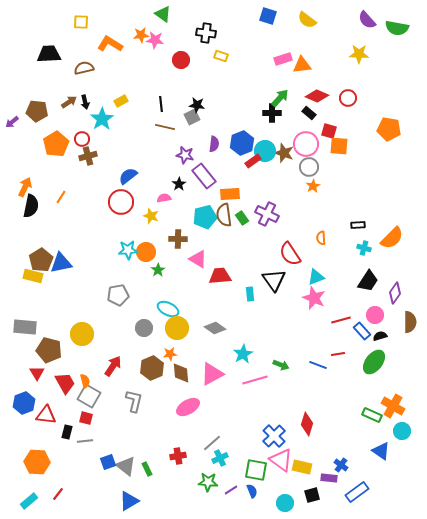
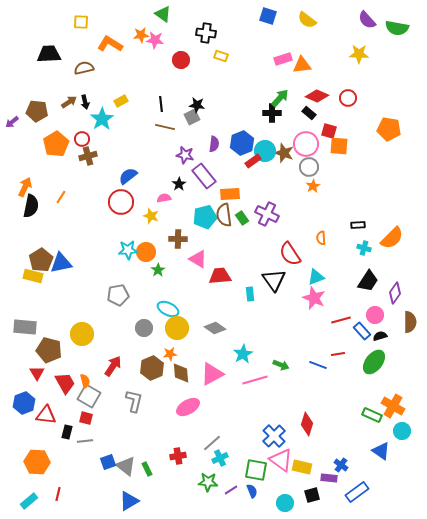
red line at (58, 494): rotated 24 degrees counterclockwise
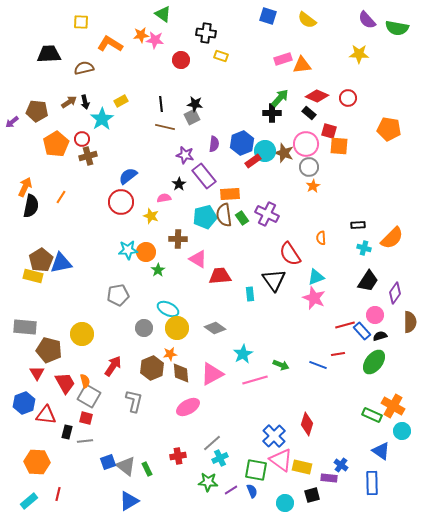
black star at (197, 105): moved 2 px left, 1 px up
red line at (341, 320): moved 4 px right, 5 px down
blue rectangle at (357, 492): moved 15 px right, 9 px up; rotated 55 degrees counterclockwise
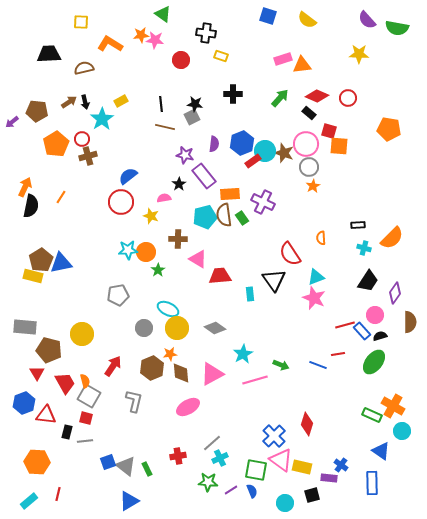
black cross at (272, 113): moved 39 px left, 19 px up
purple cross at (267, 214): moved 4 px left, 12 px up
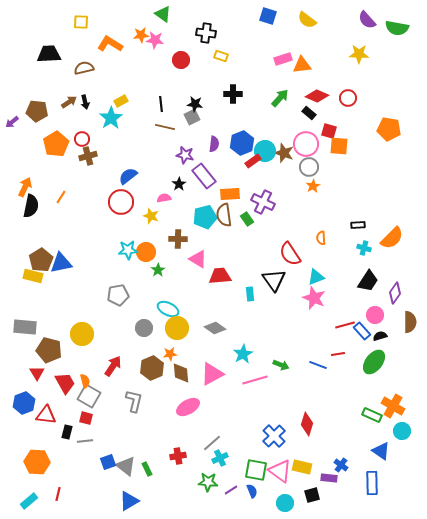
cyan star at (102, 119): moved 9 px right, 1 px up
green rectangle at (242, 218): moved 5 px right, 1 px down
pink triangle at (281, 460): moved 1 px left, 11 px down
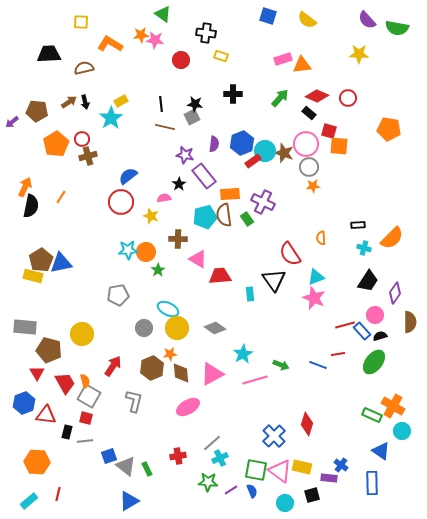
orange star at (313, 186): rotated 24 degrees clockwise
blue square at (108, 462): moved 1 px right, 6 px up
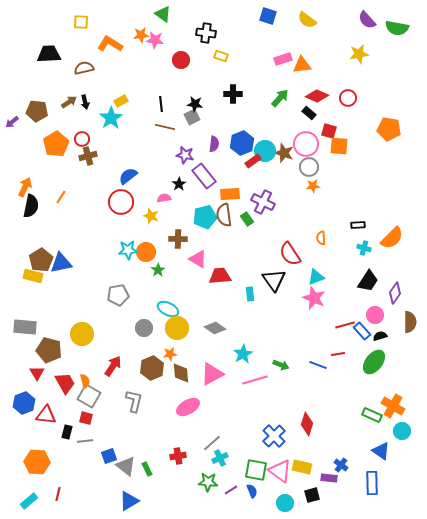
yellow star at (359, 54): rotated 12 degrees counterclockwise
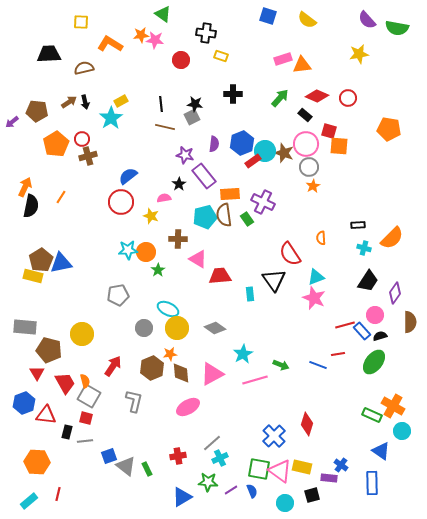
black rectangle at (309, 113): moved 4 px left, 2 px down
orange star at (313, 186): rotated 24 degrees counterclockwise
green square at (256, 470): moved 3 px right, 1 px up
blue triangle at (129, 501): moved 53 px right, 4 px up
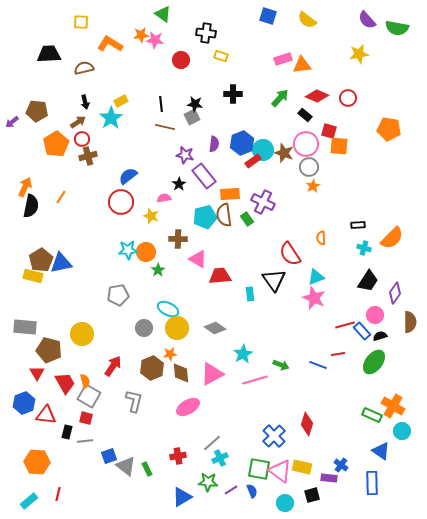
brown arrow at (69, 102): moved 9 px right, 20 px down
cyan circle at (265, 151): moved 2 px left, 1 px up
